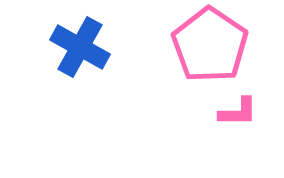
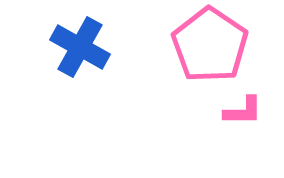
pink L-shape: moved 5 px right, 1 px up
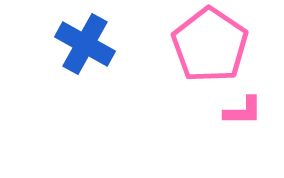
blue cross: moved 5 px right, 3 px up
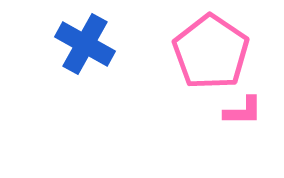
pink pentagon: moved 1 px right, 7 px down
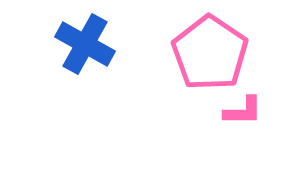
pink pentagon: moved 1 px left, 1 px down
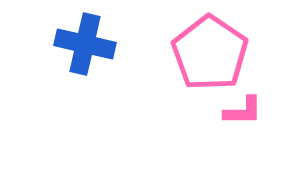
blue cross: rotated 16 degrees counterclockwise
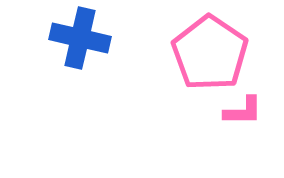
blue cross: moved 5 px left, 6 px up
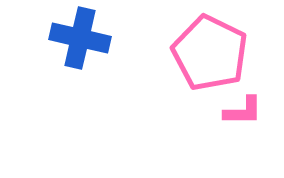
pink pentagon: rotated 8 degrees counterclockwise
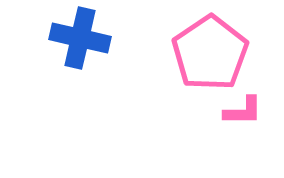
pink pentagon: rotated 12 degrees clockwise
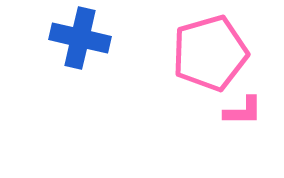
pink pentagon: rotated 18 degrees clockwise
